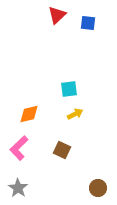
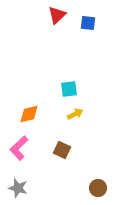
gray star: rotated 18 degrees counterclockwise
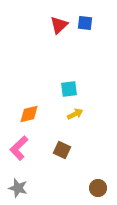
red triangle: moved 2 px right, 10 px down
blue square: moved 3 px left
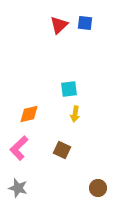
yellow arrow: rotated 126 degrees clockwise
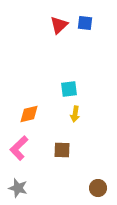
brown square: rotated 24 degrees counterclockwise
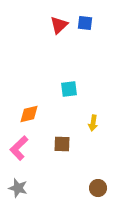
yellow arrow: moved 18 px right, 9 px down
brown square: moved 6 px up
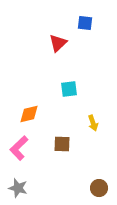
red triangle: moved 1 px left, 18 px down
yellow arrow: rotated 28 degrees counterclockwise
brown circle: moved 1 px right
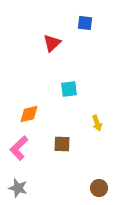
red triangle: moved 6 px left
yellow arrow: moved 4 px right
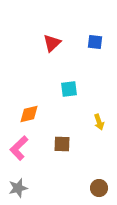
blue square: moved 10 px right, 19 px down
yellow arrow: moved 2 px right, 1 px up
gray star: rotated 30 degrees counterclockwise
